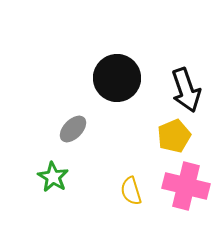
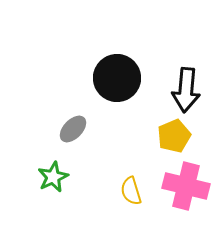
black arrow: rotated 24 degrees clockwise
green star: rotated 16 degrees clockwise
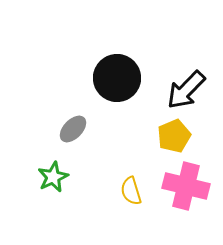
black arrow: rotated 39 degrees clockwise
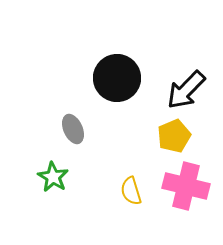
gray ellipse: rotated 68 degrees counterclockwise
green star: rotated 16 degrees counterclockwise
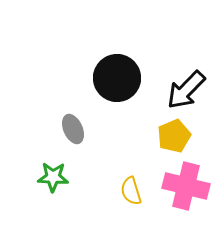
green star: rotated 28 degrees counterclockwise
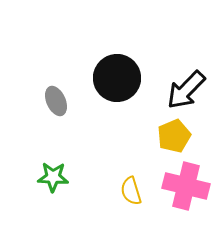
gray ellipse: moved 17 px left, 28 px up
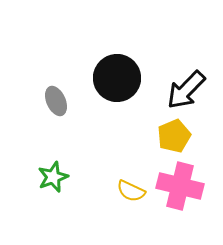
green star: rotated 24 degrees counterclockwise
pink cross: moved 6 px left
yellow semicircle: rotated 48 degrees counterclockwise
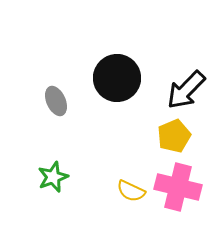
pink cross: moved 2 px left, 1 px down
